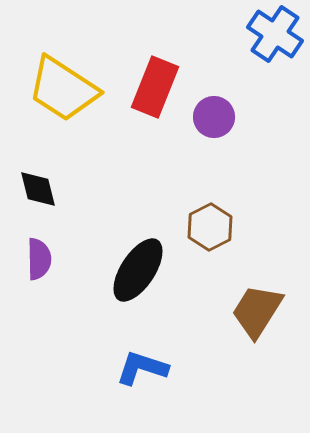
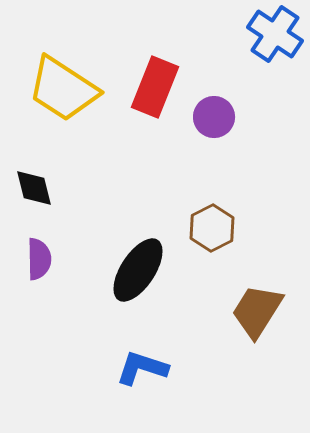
black diamond: moved 4 px left, 1 px up
brown hexagon: moved 2 px right, 1 px down
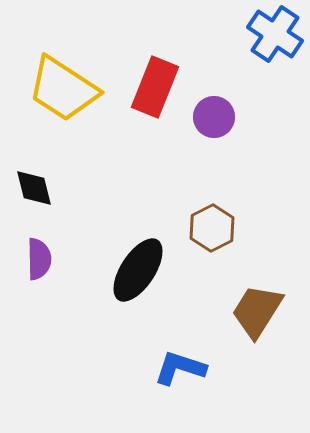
blue L-shape: moved 38 px right
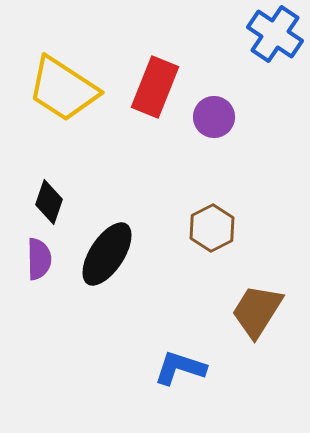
black diamond: moved 15 px right, 14 px down; rotated 33 degrees clockwise
black ellipse: moved 31 px left, 16 px up
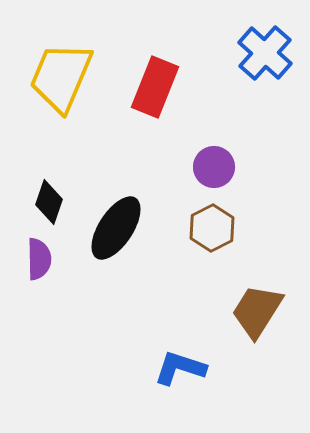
blue cross: moved 10 px left, 19 px down; rotated 8 degrees clockwise
yellow trapezoid: moved 2 px left, 12 px up; rotated 80 degrees clockwise
purple circle: moved 50 px down
black ellipse: moved 9 px right, 26 px up
